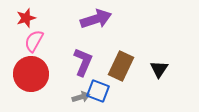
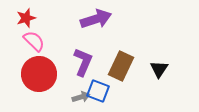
pink semicircle: rotated 105 degrees clockwise
red circle: moved 8 px right
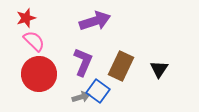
purple arrow: moved 1 px left, 2 px down
blue square: rotated 15 degrees clockwise
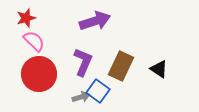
black triangle: rotated 30 degrees counterclockwise
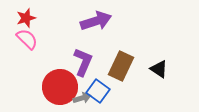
purple arrow: moved 1 px right
pink semicircle: moved 7 px left, 2 px up
red circle: moved 21 px right, 13 px down
gray arrow: moved 1 px right, 1 px down
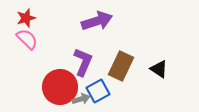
purple arrow: moved 1 px right
blue square: rotated 25 degrees clockwise
gray arrow: moved 1 px left, 1 px down
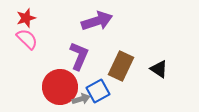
purple L-shape: moved 4 px left, 6 px up
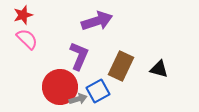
red star: moved 3 px left, 3 px up
black triangle: rotated 18 degrees counterclockwise
gray arrow: moved 3 px left
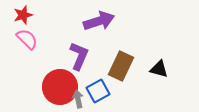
purple arrow: moved 2 px right
gray arrow: rotated 84 degrees counterclockwise
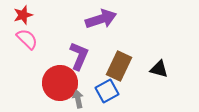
purple arrow: moved 2 px right, 2 px up
brown rectangle: moved 2 px left
red circle: moved 4 px up
blue square: moved 9 px right
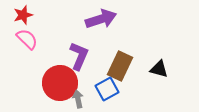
brown rectangle: moved 1 px right
blue square: moved 2 px up
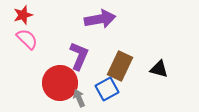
purple arrow: moved 1 px left; rotated 8 degrees clockwise
gray arrow: moved 1 px right, 1 px up; rotated 12 degrees counterclockwise
